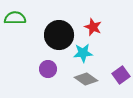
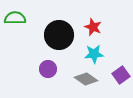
cyan star: moved 11 px right, 1 px down
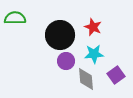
black circle: moved 1 px right
purple circle: moved 18 px right, 8 px up
purple square: moved 5 px left
gray diamond: rotated 50 degrees clockwise
